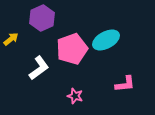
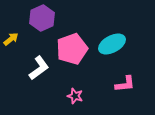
cyan ellipse: moved 6 px right, 4 px down
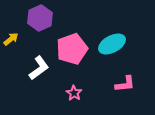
purple hexagon: moved 2 px left
pink star: moved 1 px left, 3 px up; rotated 14 degrees clockwise
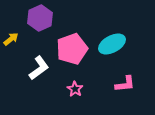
pink star: moved 1 px right, 4 px up
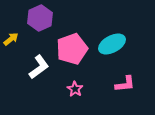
white L-shape: moved 1 px up
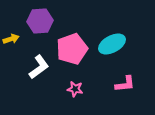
purple hexagon: moved 3 px down; rotated 20 degrees clockwise
yellow arrow: rotated 21 degrees clockwise
pink star: rotated 21 degrees counterclockwise
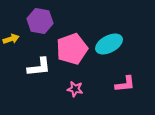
purple hexagon: rotated 15 degrees clockwise
cyan ellipse: moved 3 px left
white L-shape: rotated 30 degrees clockwise
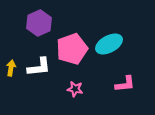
purple hexagon: moved 1 px left, 2 px down; rotated 25 degrees clockwise
yellow arrow: moved 29 px down; rotated 63 degrees counterclockwise
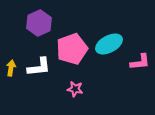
pink L-shape: moved 15 px right, 22 px up
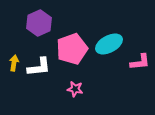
yellow arrow: moved 3 px right, 5 px up
